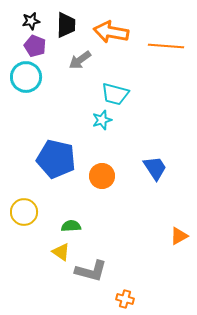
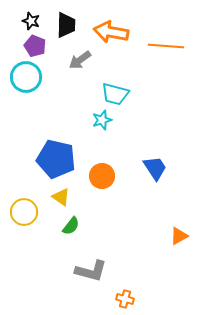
black star: rotated 30 degrees clockwise
green semicircle: rotated 132 degrees clockwise
yellow triangle: moved 55 px up
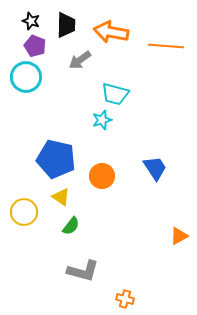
gray L-shape: moved 8 px left
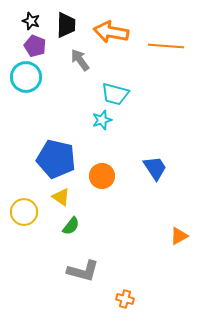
gray arrow: rotated 90 degrees clockwise
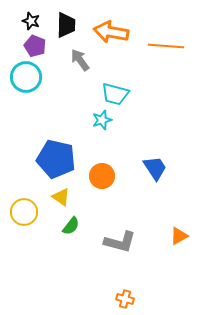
gray L-shape: moved 37 px right, 29 px up
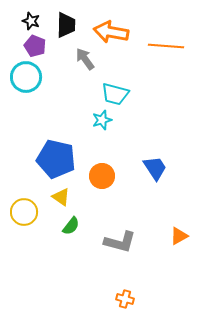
gray arrow: moved 5 px right, 1 px up
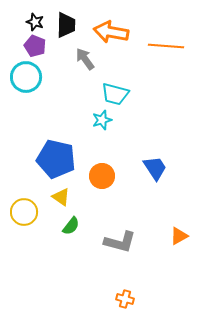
black star: moved 4 px right, 1 px down
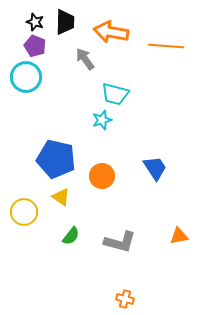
black trapezoid: moved 1 px left, 3 px up
green semicircle: moved 10 px down
orange triangle: rotated 18 degrees clockwise
